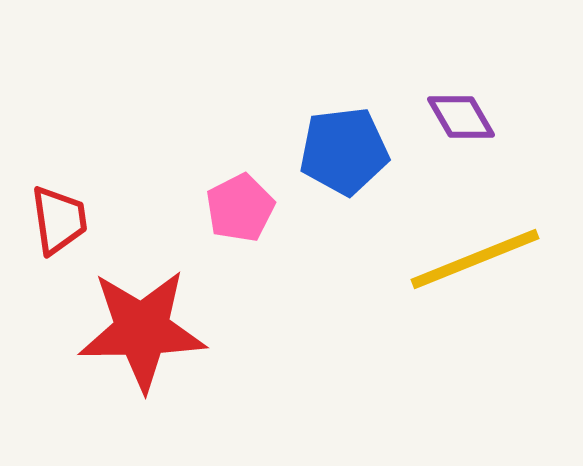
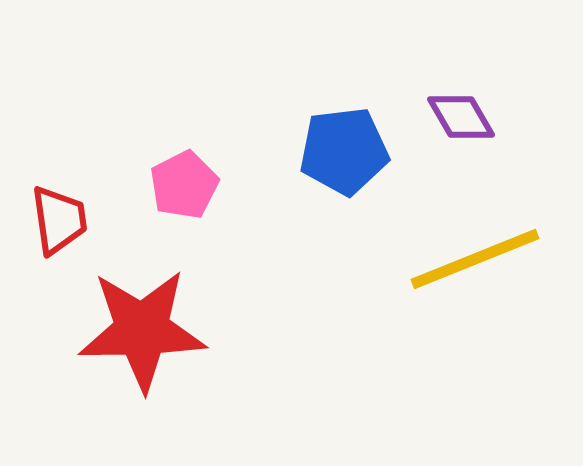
pink pentagon: moved 56 px left, 23 px up
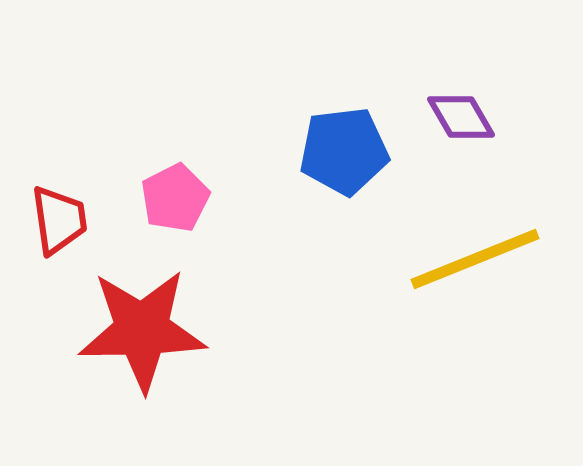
pink pentagon: moved 9 px left, 13 px down
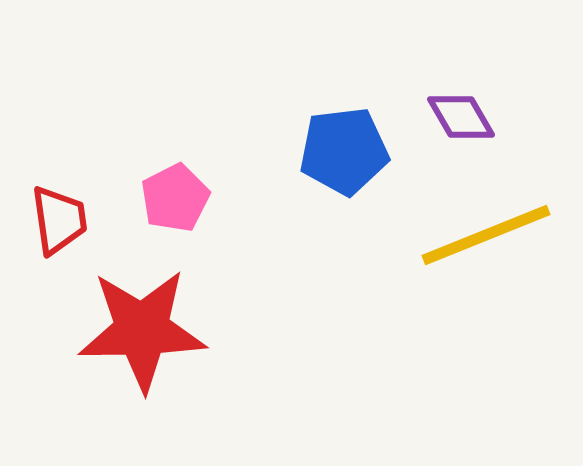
yellow line: moved 11 px right, 24 px up
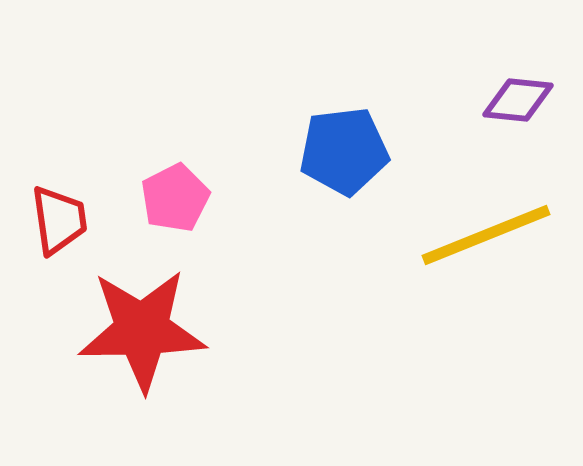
purple diamond: moved 57 px right, 17 px up; rotated 54 degrees counterclockwise
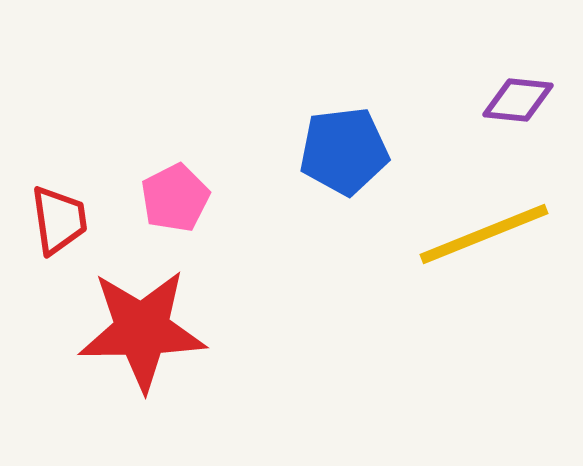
yellow line: moved 2 px left, 1 px up
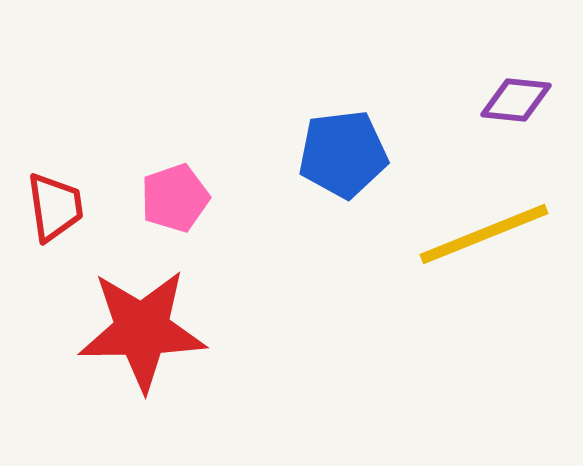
purple diamond: moved 2 px left
blue pentagon: moved 1 px left, 3 px down
pink pentagon: rotated 8 degrees clockwise
red trapezoid: moved 4 px left, 13 px up
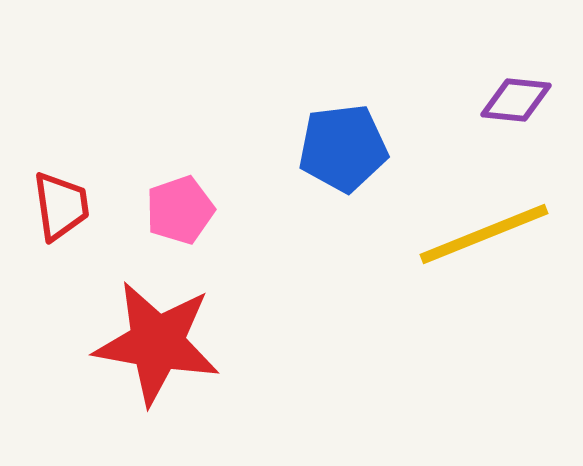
blue pentagon: moved 6 px up
pink pentagon: moved 5 px right, 12 px down
red trapezoid: moved 6 px right, 1 px up
red star: moved 15 px right, 13 px down; rotated 11 degrees clockwise
